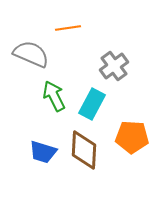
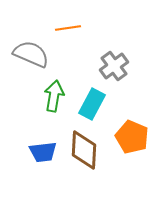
green arrow: rotated 36 degrees clockwise
orange pentagon: rotated 20 degrees clockwise
blue trapezoid: rotated 24 degrees counterclockwise
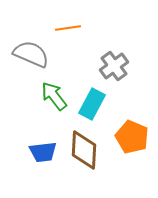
green arrow: rotated 48 degrees counterclockwise
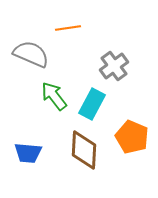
blue trapezoid: moved 15 px left, 1 px down; rotated 12 degrees clockwise
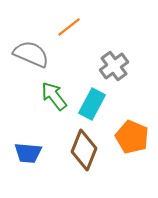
orange line: moved 1 px right, 1 px up; rotated 30 degrees counterclockwise
brown diamond: rotated 18 degrees clockwise
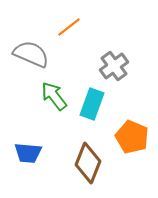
cyan rectangle: rotated 8 degrees counterclockwise
brown diamond: moved 4 px right, 13 px down
